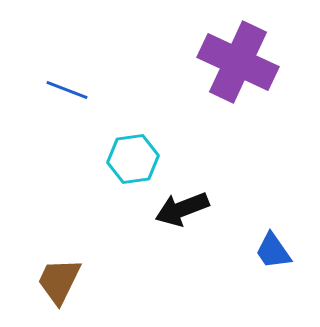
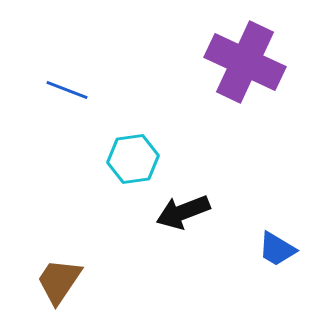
purple cross: moved 7 px right
black arrow: moved 1 px right, 3 px down
blue trapezoid: moved 4 px right, 2 px up; rotated 24 degrees counterclockwise
brown trapezoid: rotated 8 degrees clockwise
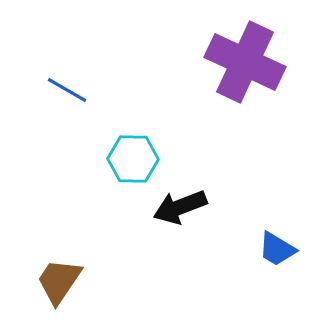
blue line: rotated 9 degrees clockwise
cyan hexagon: rotated 9 degrees clockwise
black arrow: moved 3 px left, 5 px up
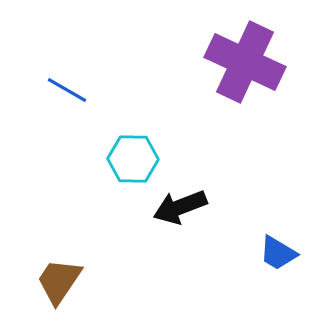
blue trapezoid: moved 1 px right, 4 px down
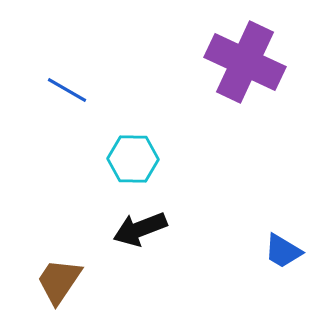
black arrow: moved 40 px left, 22 px down
blue trapezoid: moved 5 px right, 2 px up
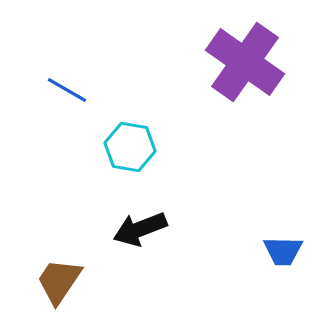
purple cross: rotated 10 degrees clockwise
cyan hexagon: moved 3 px left, 12 px up; rotated 9 degrees clockwise
blue trapezoid: rotated 30 degrees counterclockwise
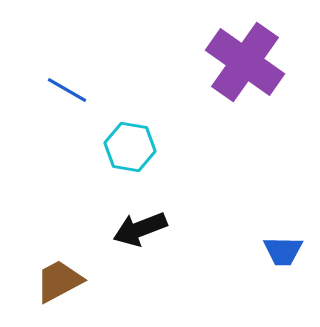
brown trapezoid: rotated 28 degrees clockwise
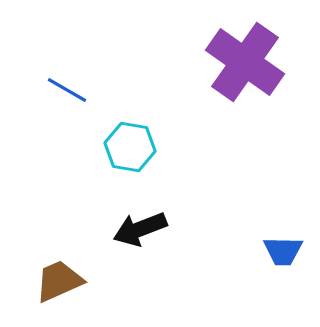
brown trapezoid: rotated 4 degrees clockwise
